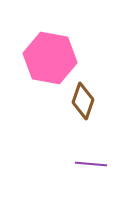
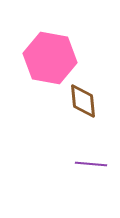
brown diamond: rotated 24 degrees counterclockwise
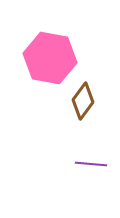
brown diamond: rotated 42 degrees clockwise
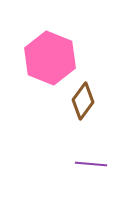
pink hexagon: rotated 12 degrees clockwise
